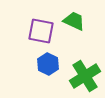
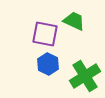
purple square: moved 4 px right, 3 px down
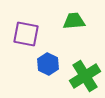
green trapezoid: rotated 30 degrees counterclockwise
purple square: moved 19 px left
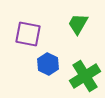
green trapezoid: moved 4 px right, 3 px down; rotated 55 degrees counterclockwise
purple square: moved 2 px right
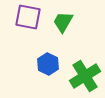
green trapezoid: moved 15 px left, 2 px up
purple square: moved 17 px up
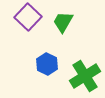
purple square: rotated 32 degrees clockwise
blue hexagon: moved 1 px left
